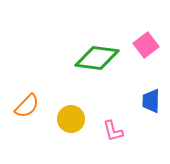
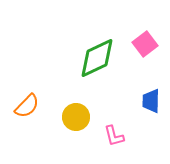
pink square: moved 1 px left, 1 px up
green diamond: rotated 33 degrees counterclockwise
yellow circle: moved 5 px right, 2 px up
pink L-shape: moved 1 px right, 5 px down
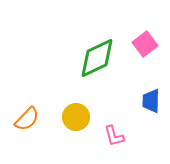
orange semicircle: moved 13 px down
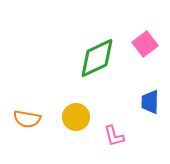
blue trapezoid: moved 1 px left, 1 px down
orange semicircle: rotated 56 degrees clockwise
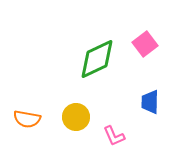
green diamond: moved 1 px down
pink L-shape: rotated 10 degrees counterclockwise
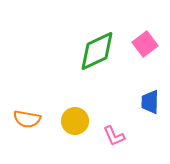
green diamond: moved 8 px up
yellow circle: moved 1 px left, 4 px down
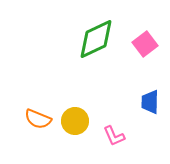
green diamond: moved 1 px left, 12 px up
orange semicircle: moved 11 px right; rotated 12 degrees clockwise
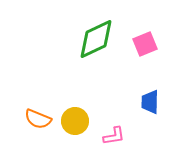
pink square: rotated 15 degrees clockwise
pink L-shape: rotated 75 degrees counterclockwise
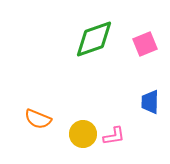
green diamond: moved 2 px left; rotated 6 degrees clockwise
yellow circle: moved 8 px right, 13 px down
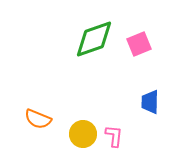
pink square: moved 6 px left
pink L-shape: rotated 75 degrees counterclockwise
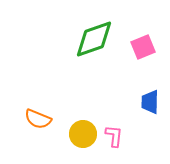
pink square: moved 4 px right, 3 px down
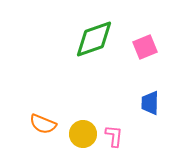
pink square: moved 2 px right
blue trapezoid: moved 1 px down
orange semicircle: moved 5 px right, 5 px down
